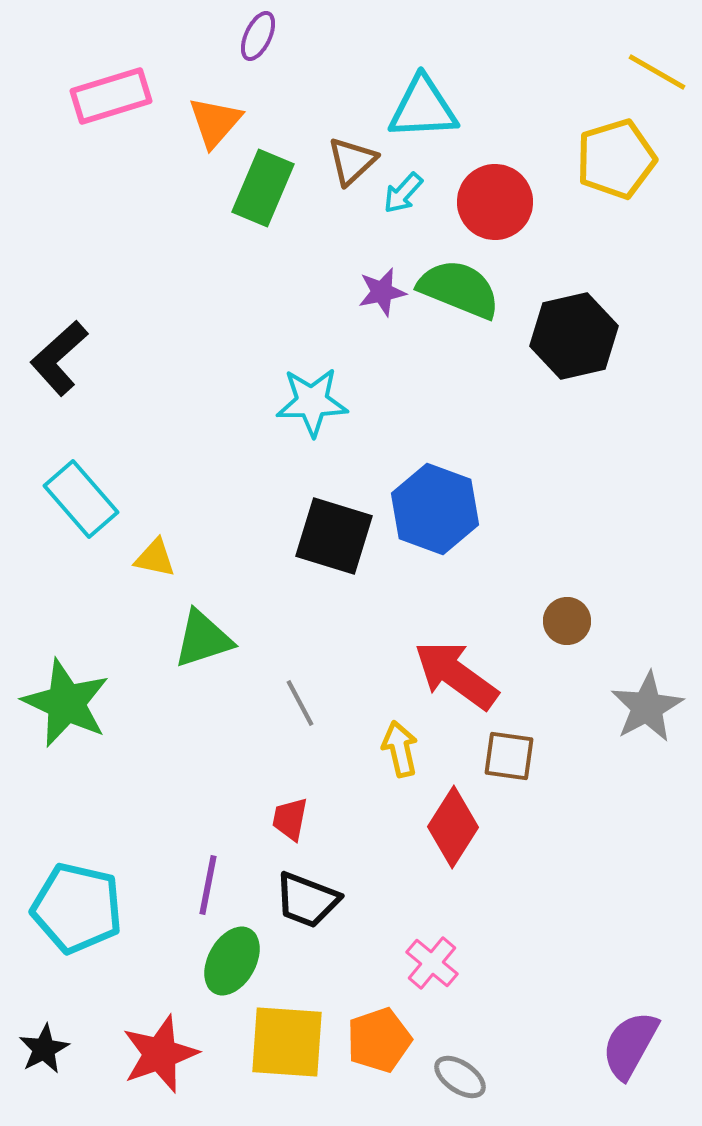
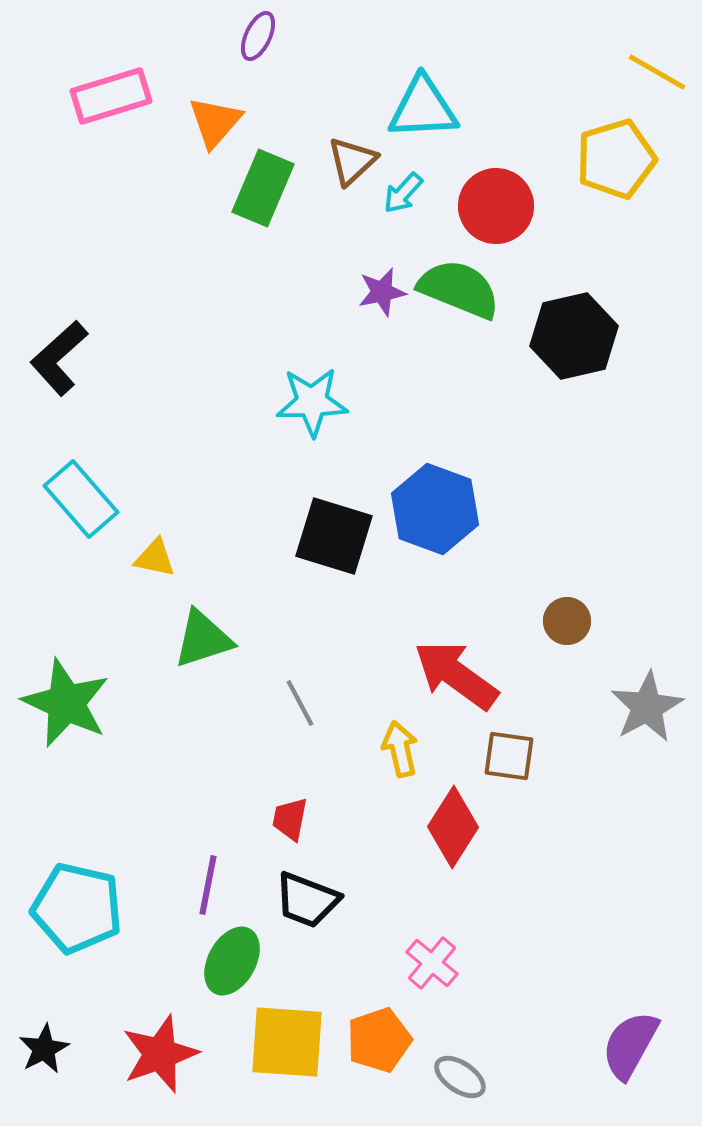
red circle: moved 1 px right, 4 px down
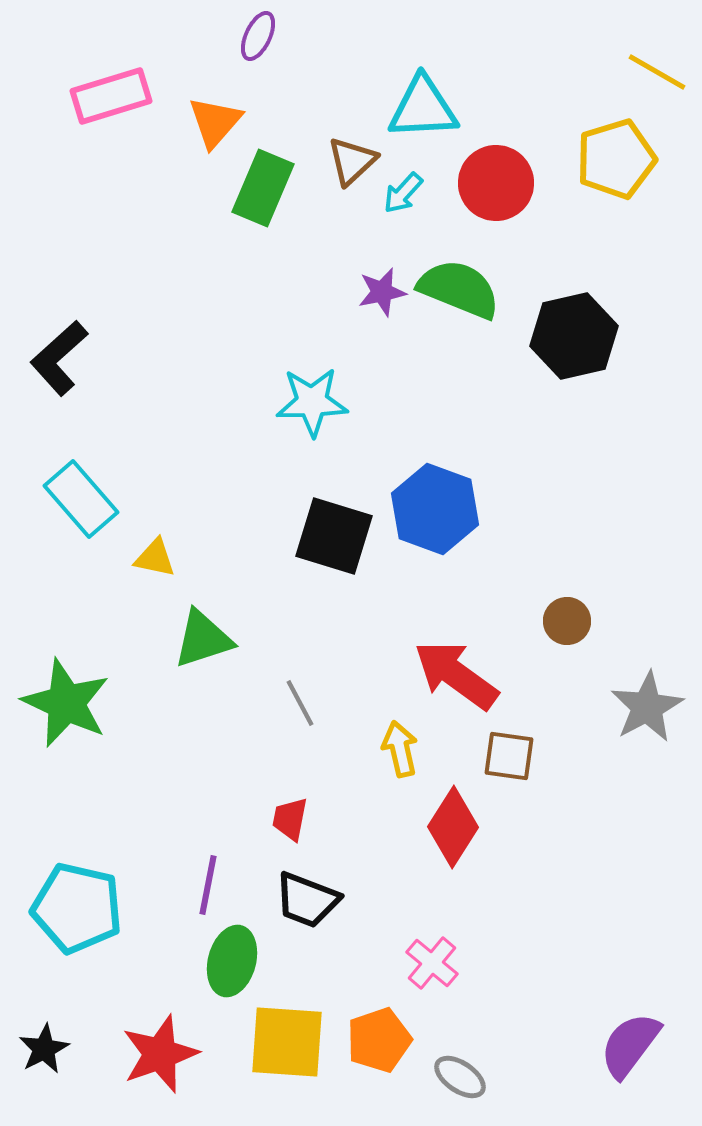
red circle: moved 23 px up
green ellipse: rotated 14 degrees counterclockwise
purple semicircle: rotated 8 degrees clockwise
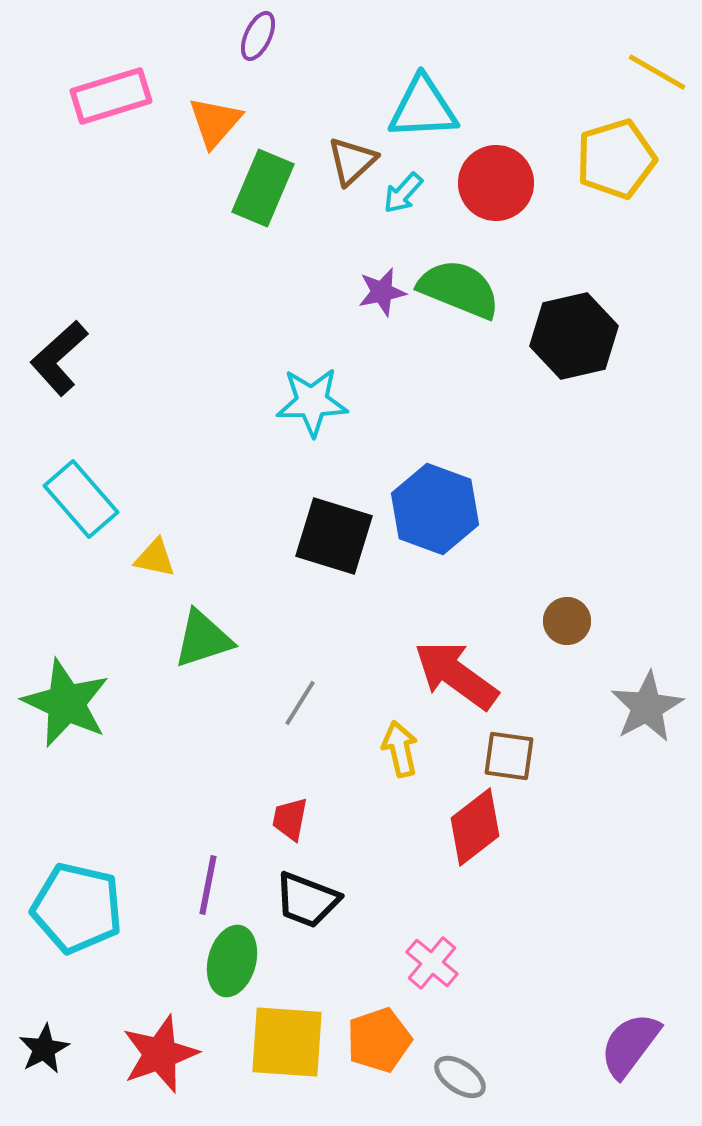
gray line: rotated 60 degrees clockwise
red diamond: moved 22 px right; rotated 20 degrees clockwise
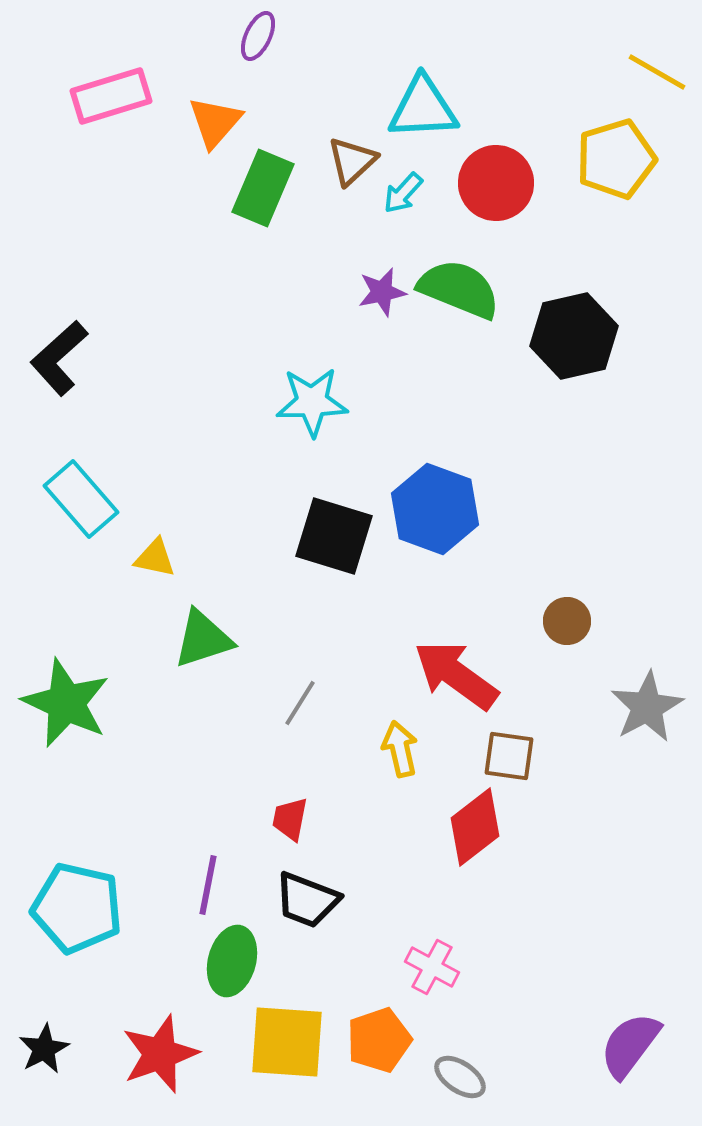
pink cross: moved 4 px down; rotated 12 degrees counterclockwise
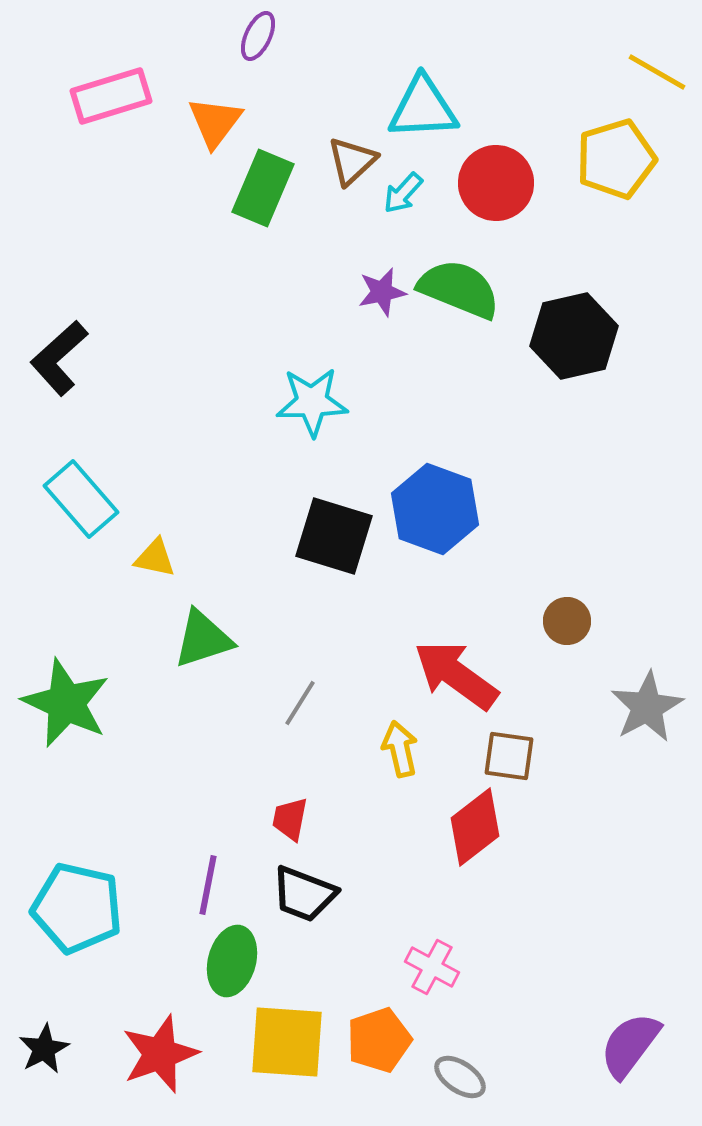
orange triangle: rotated 4 degrees counterclockwise
black trapezoid: moved 3 px left, 6 px up
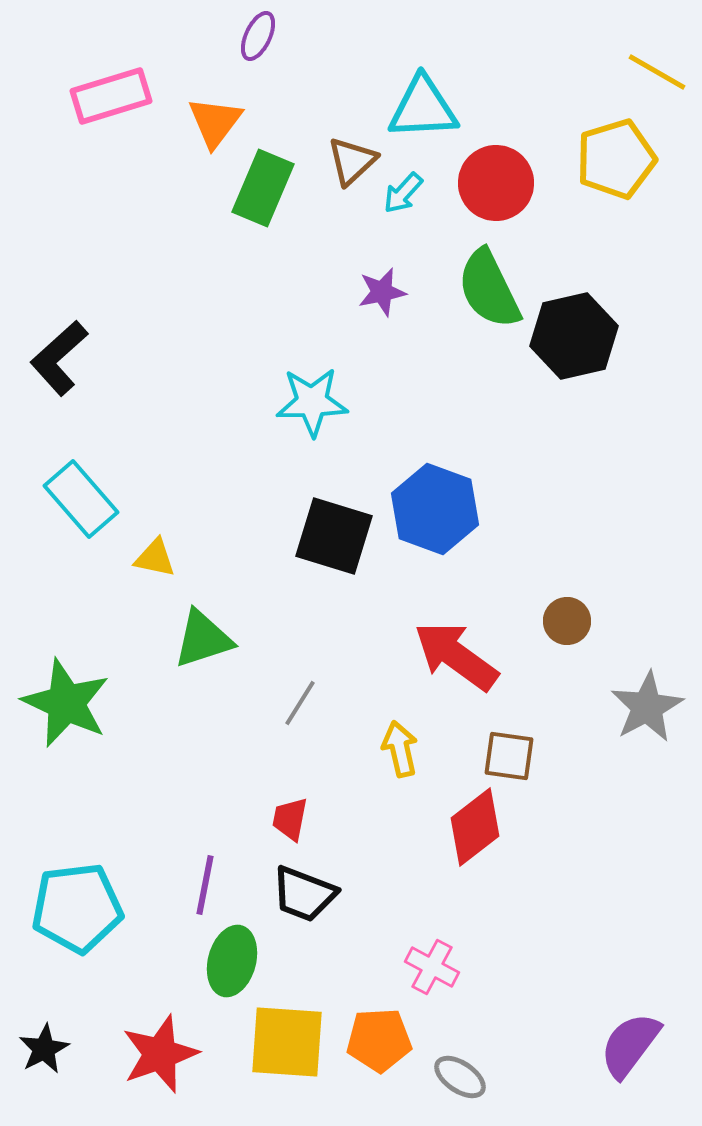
green semicircle: moved 30 px right; rotated 138 degrees counterclockwise
red arrow: moved 19 px up
purple line: moved 3 px left
cyan pentagon: rotated 20 degrees counterclockwise
orange pentagon: rotated 16 degrees clockwise
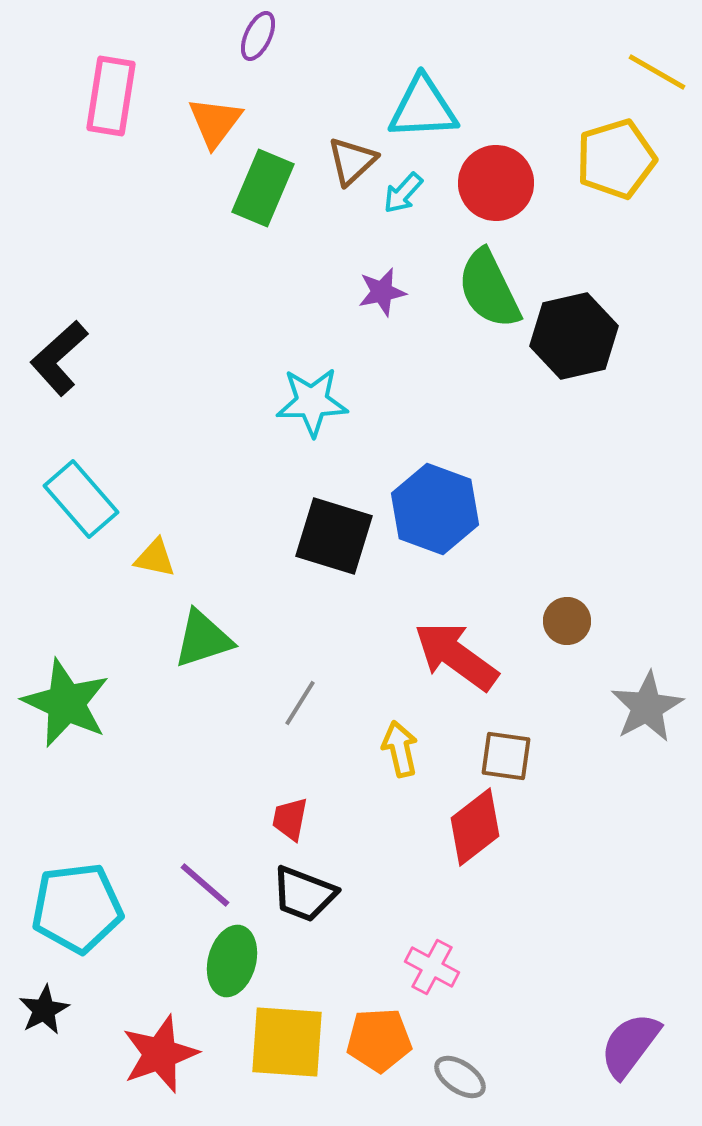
pink rectangle: rotated 64 degrees counterclockwise
brown square: moved 3 px left
purple line: rotated 60 degrees counterclockwise
black star: moved 39 px up
